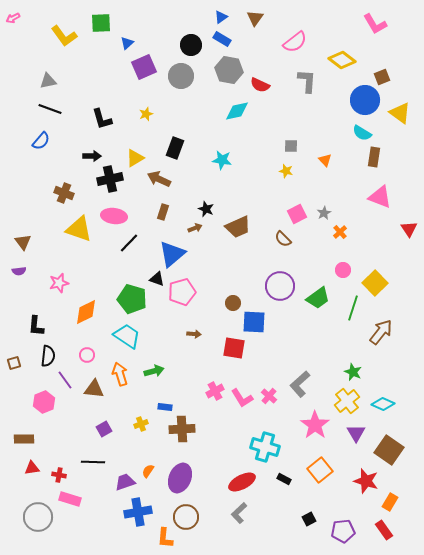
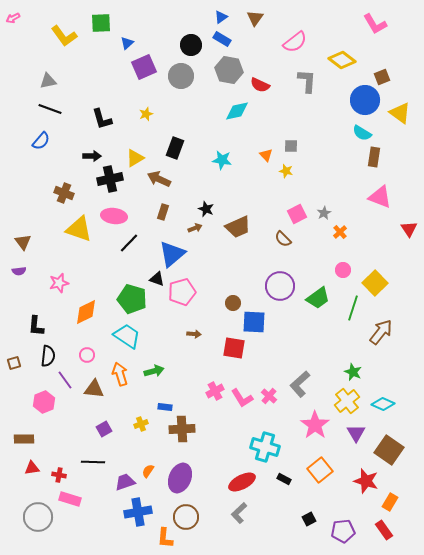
orange triangle at (325, 160): moved 59 px left, 5 px up
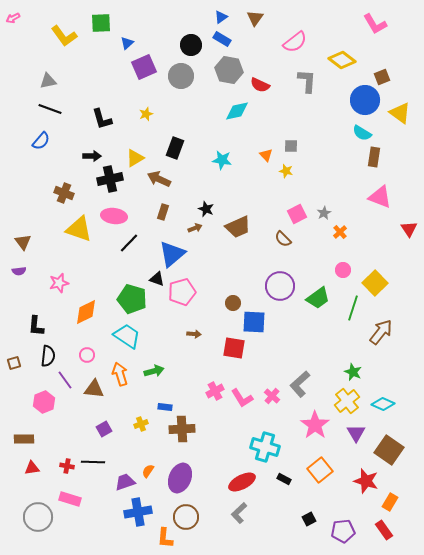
pink cross at (269, 396): moved 3 px right
red cross at (59, 475): moved 8 px right, 9 px up
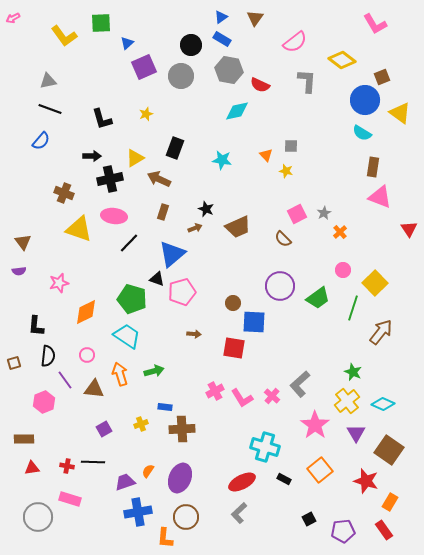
brown rectangle at (374, 157): moved 1 px left, 10 px down
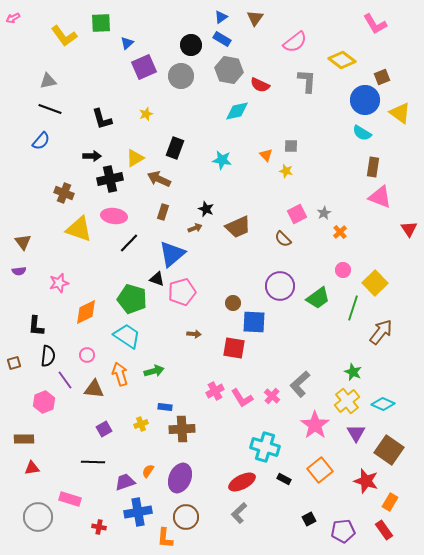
red cross at (67, 466): moved 32 px right, 61 px down
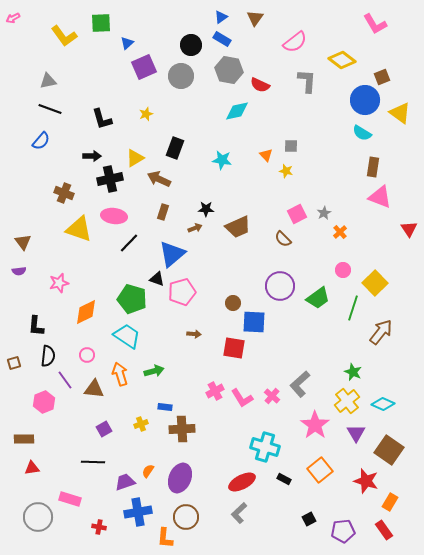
black star at (206, 209): rotated 21 degrees counterclockwise
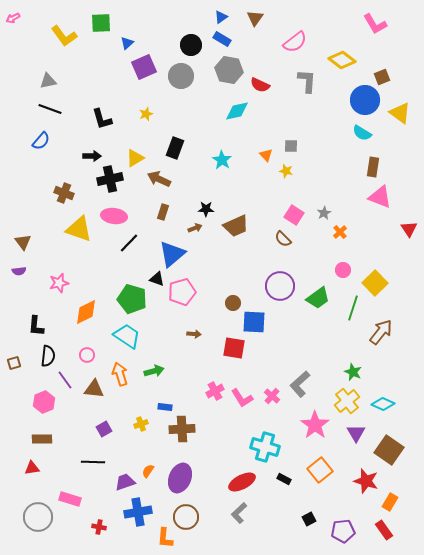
cyan star at (222, 160): rotated 24 degrees clockwise
pink square at (297, 214): moved 3 px left, 1 px down; rotated 30 degrees counterclockwise
brown trapezoid at (238, 227): moved 2 px left, 1 px up
brown rectangle at (24, 439): moved 18 px right
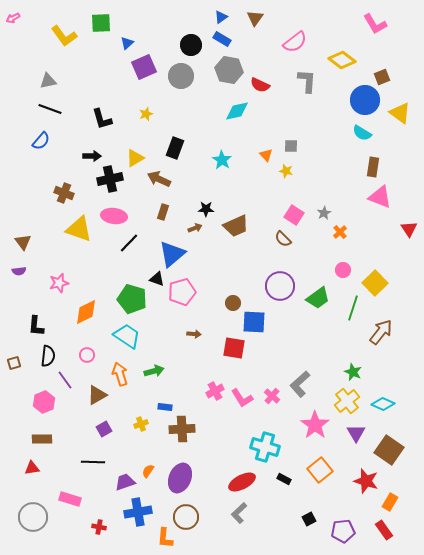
brown triangle at (94, 389): moved 3 px right, 6 px down; rotated 35 degrees counterclockwise
gray circle at (38, 517): moved 5 px left
